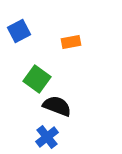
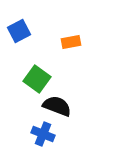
blue cross: moved 4 px left, 3 px up; rotated 30 degrees counterclockwise
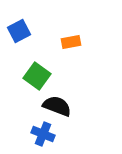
green square: moved 3 px up
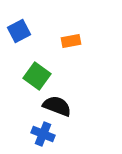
orange rectangle: moved 1 px up
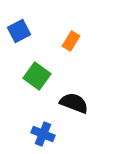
orange rectangle: rotated 48 degrees counterclockwise
black semicircle: moved 17 px right, 3 px up
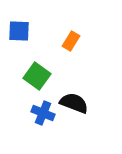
blue square: rotated 30 degrees clockwise
blue cross: moved 21 px up
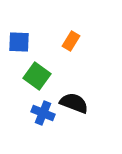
blue square: moved 11 px down
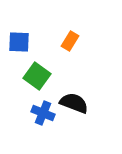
orange rectangle: moved 1 px left
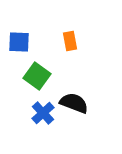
orange rectangle: rotated 42 degrees counterclockwise
blue cross: rotated 25 degrees clockwise
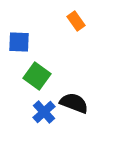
orange rectangle: moved 6 px right, 20 px up; rotated 24 degrees counterclockwise
blue cross: moved 1 px right, 1 px up
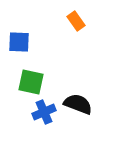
green square: moved 6 px left, 6 px down; rotated 24 degrees counterclockwise
black semicircle: moved 4 px right, 1 px down
blue cross: rotated 20 degrees clockwise
